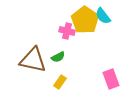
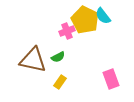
yellow pentagon: rotated 8 degrees counterclockwise
pink cross: rotated 35 degrees counterclockwise
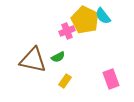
yellow rectangle: moved 5 px right, 1 px up
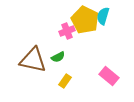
cyan semicircle: rotated 54 degrees clockwise
pink rectangle: moved 2 px left, 3 px up; rotated 30 degrees counterclockwise
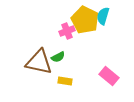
brown triangle: moved 6 px right, 2 px down
yellow rectangle: rotated 64 degrees clockwise
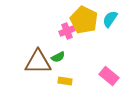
cyan semicircle: moved 7 px right, 3 px down; rotated 18 degrees clockwise
yellow pentagon: moved 1 px left
brown triangle: moved 1 px left; rotated 12 degrees counterclockwise
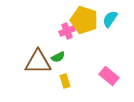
yellow pentagon: rotated 8 degrees counterclockwise
yellow rectangle: rotated 64 degrees clockwise
